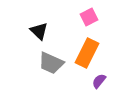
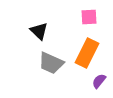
pink square: rotated 24 degrees clockwise
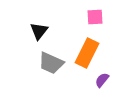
pink square: moved 6 px right
black triangle: rotated 24 degrees clockwise
purple semicircle: moved 3 px right, 1 px up
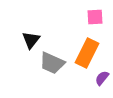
black triangle: moved 8 px left, 9 px down
gray trapezoid: moved 1 px right
purple semicircle: moved 2 px up
